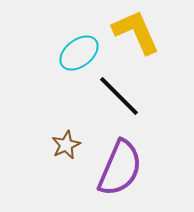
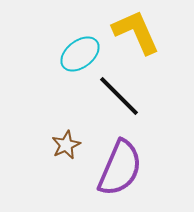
cyan ellipse: moved 1 px right, 1 px down
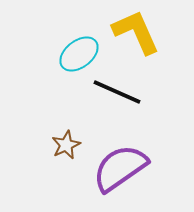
cyan ellipse: moved 1 px left
black line: moved 2 px left, 4 px up; rotated 21 degrees counterclockwise
purple semicircle: rotated 148 degrees counterclockwise
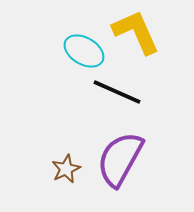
cyan ellipse: moved 5 px right, 3 px up; rotated 69 degrees clockwise
brown star: moved 24 px down
purple semicircle: moved 9 px up; rotated 26 degrees counterclockwise
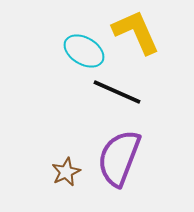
purple semicircle: moved 1 px left, 1 px up; rotated 8 degrees counterclockwise
brown star: moved 3 px down
